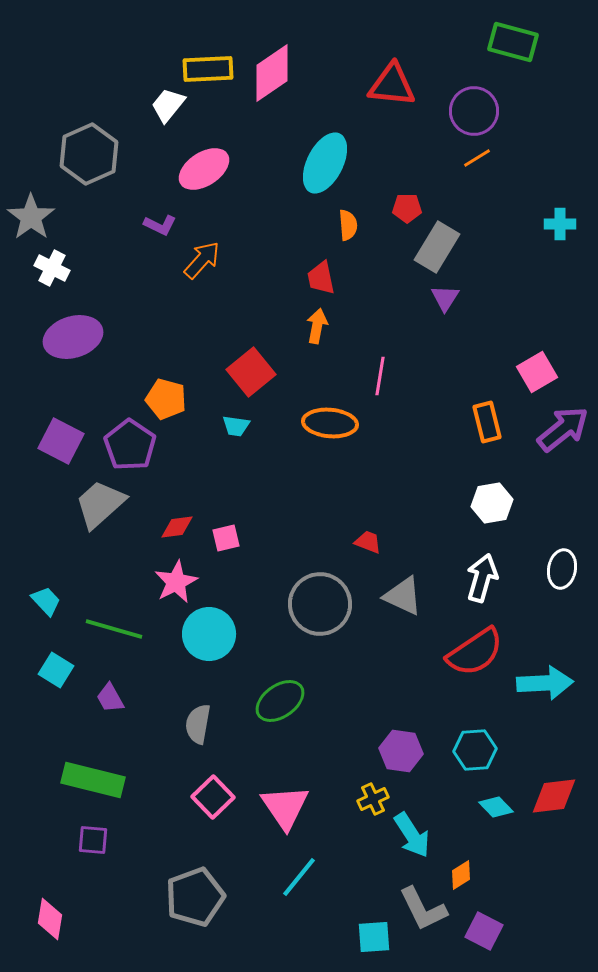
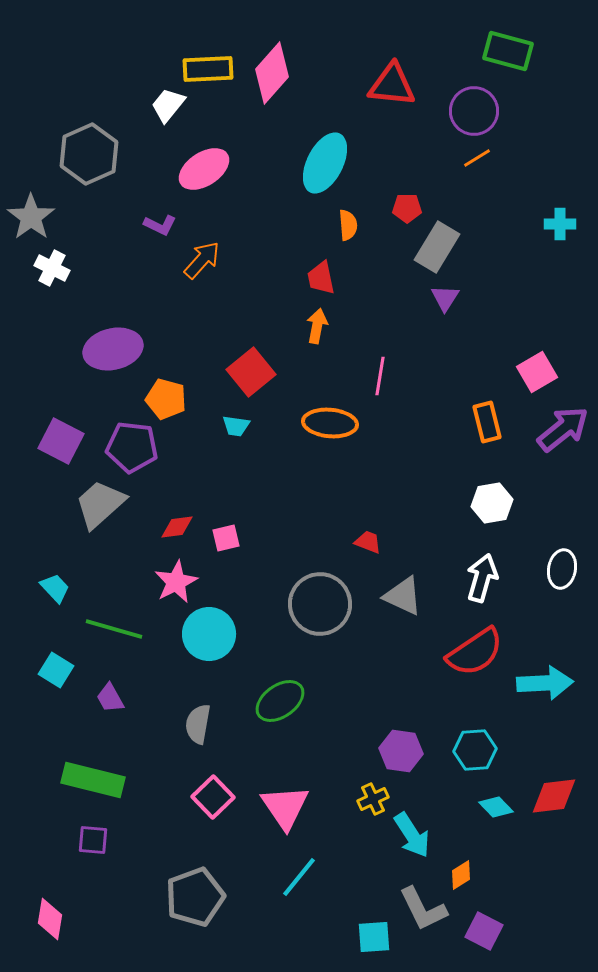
green rectangle at (513, 42): moved 5 px left, 9 px down
pink diamond at (272, 73): rotated 14 degrees counterclockwise
purple ellipse at (73, 337): moved 40 px right, 12 px down; rotated 4 degrees clockwise
purple pentagon at (130, 445): moved 2 px right, 2 px down; rotated 27 degrees counterclockwise
cyan trapezoid at (46, 601): moved 9 px right, 13 px up
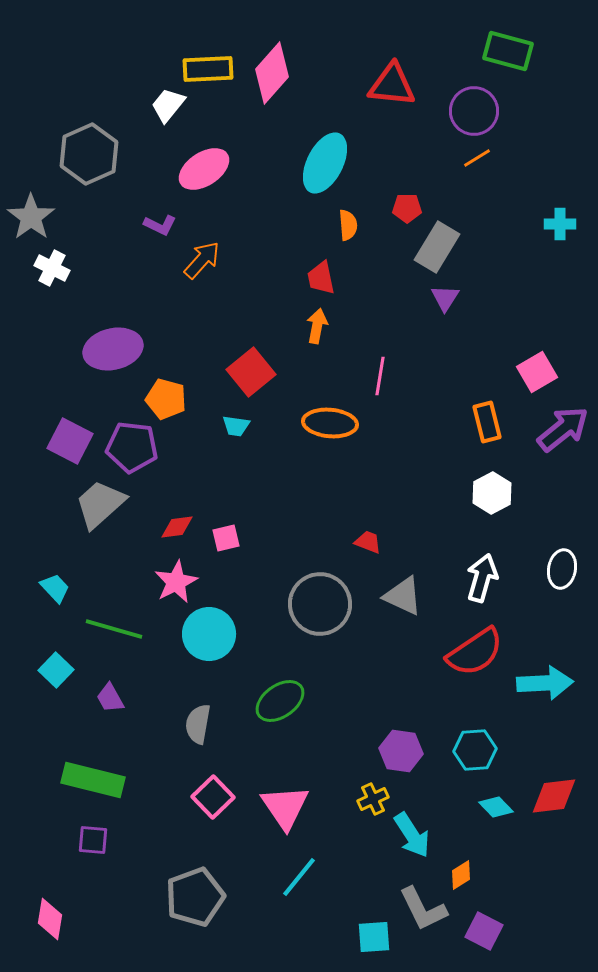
purple square at (61, 441): moved 9 px right
white hexagon at (492, 503): moved 10 px up; rotated 18 degrees counterclockwise
cyan square at (56, 670): rotated 12 degrees clockwise
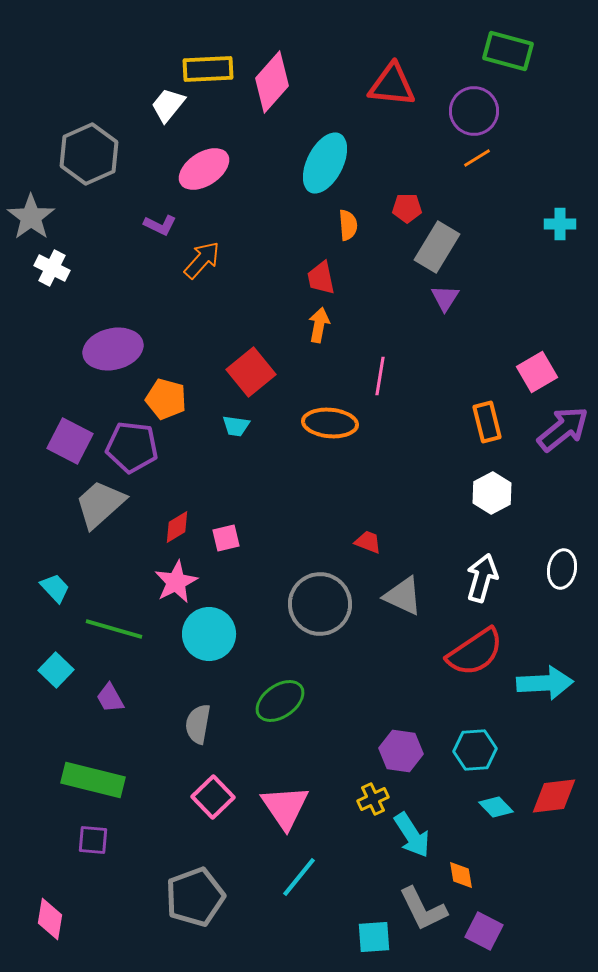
pink diamond at (272, 73): moved 9 px down
orange arrow at (317, 326): moved 2 px right, 1 px up
red diamond at (177, 527): rotated 24 degrees counterclockwise
orange diamond at (461, 875): rotated 68 degrees counterclockwise
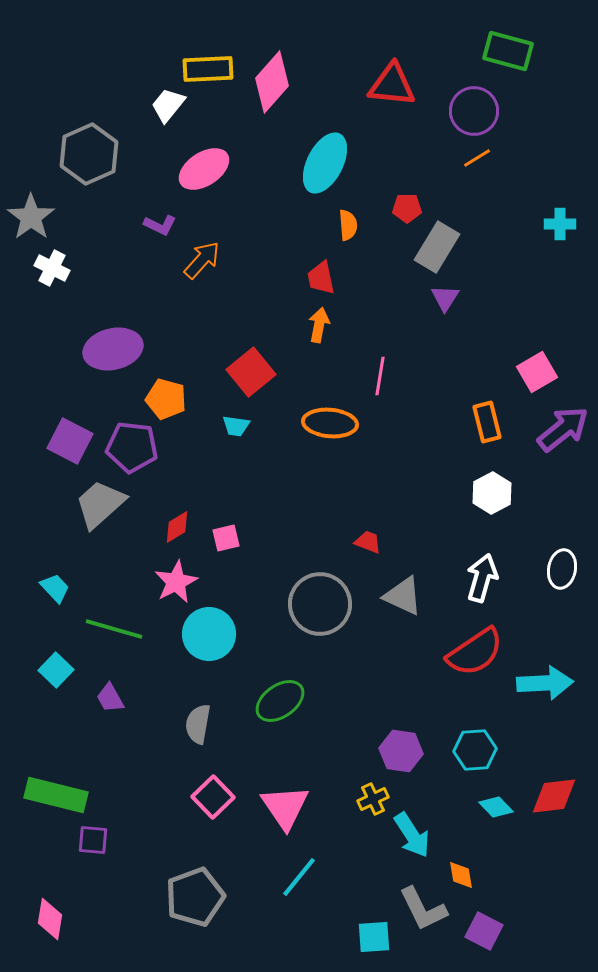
green rectangle at (93, 780): moved 37 px left, 15 px down
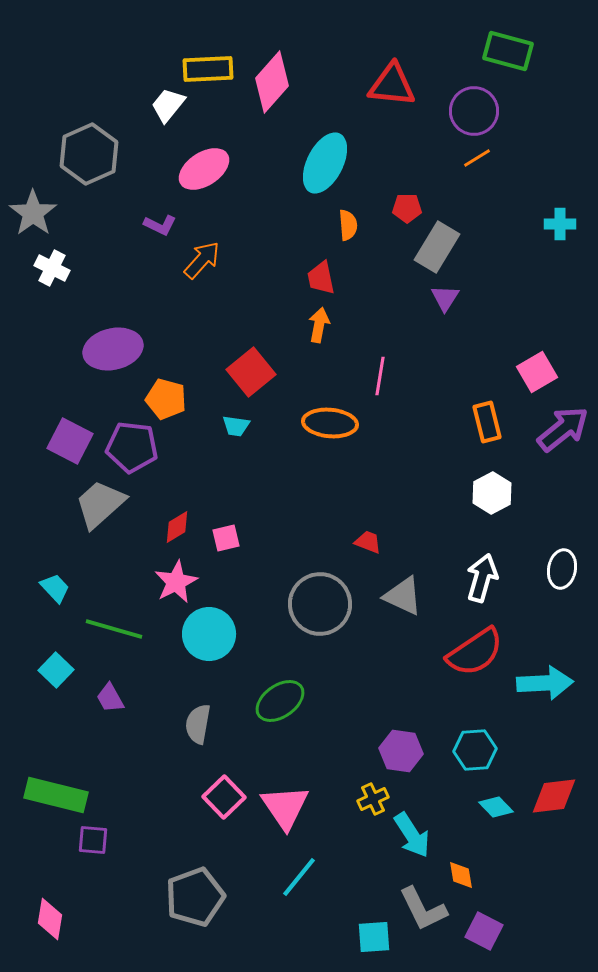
gray star at (31, 217): moved 2 px right, 4 px up
pink square at (213, 797): moved 11 px right
